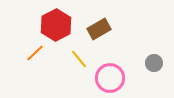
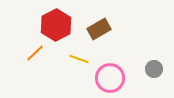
yellow line: rotated 30 degrees counterclockwise
gray circle: moved 6 px down
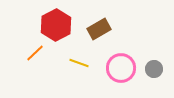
yellow line: moved 4 px down
pink circle: moved 11 px right, 10 px up
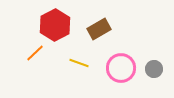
red hexagon: moved 1 px left
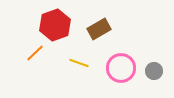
red hexagon: rotated 8 degrees clockwise
gray circle: moved 2 px down
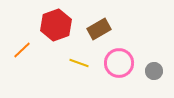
red hexagon: moved 1 px right
orange line: moved 13 px left, 3 px up
pink circle: moved 2 px left, 5 px up
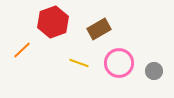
red hexagon: moved 3 px left, 3 px up
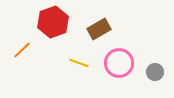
gray circle: moved 1 px right, 1 px down
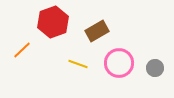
brown rectangle: moved 2 px left, 2 px down
yellow line: moved 1 px left, 1 px down
gray circle: moved 4 px up
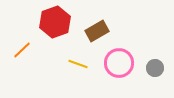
red hexagon: moved 2 px right
